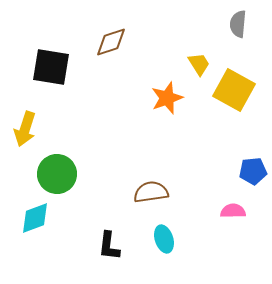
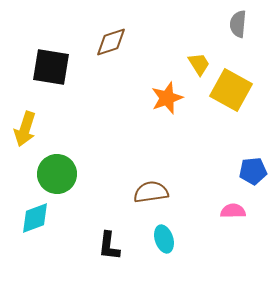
yellow square: moved 3 px left
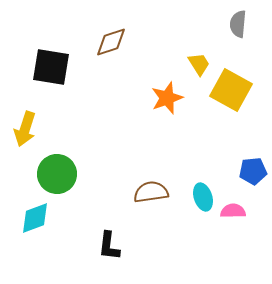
cyan ellipse: moved 39 px right, 42 px up
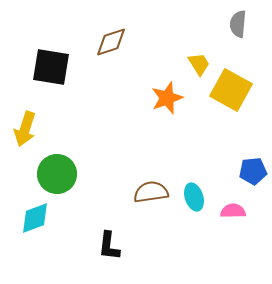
cyan ellipse: moved 9 px left
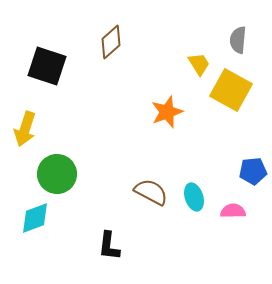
gray semicircle: moved 16 px down
brown diamond: rotated 24 degrees counterclockwise
black square: moved 4 px left, 1 px up; rotated 9 degrees clockwise
orange star: moved 14 px down
brown semicircle: rotated 36 degrees clockwise
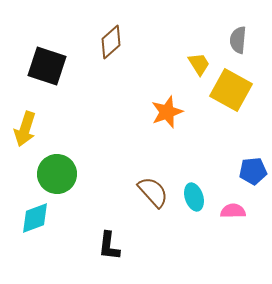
brown semicircle: moved 2 px right; rotated 20 degrees clockwise
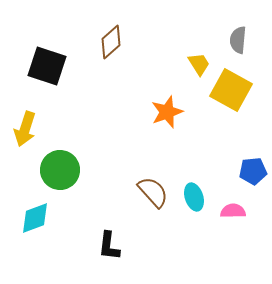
green circle: moved 3 px right, 4 px up
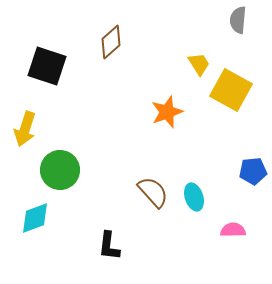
gray semicircle: moved 20 px up
pink semicircle: moved 19 px down
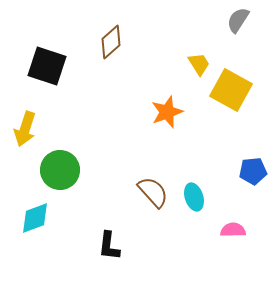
gray semicircle: rotated 28 degrees clockwise
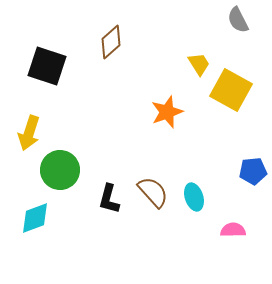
gray semicircle: rotated 60 degrees counterclockwise
yellow arrow: moved 4 px right, 4 px down
black L-shape: moved 47 px up; rotated 8 degrees clockwise
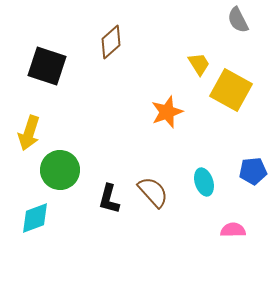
cyan ellipse: moved 10 px right, 15 px up
